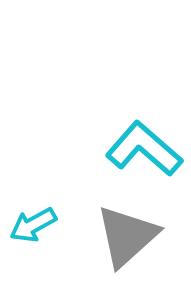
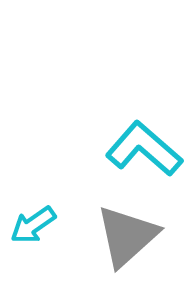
cyan arrow: rotated 6 degrees counterclockwise
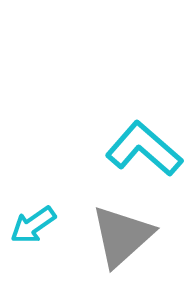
gray triangle: moved 5 px left
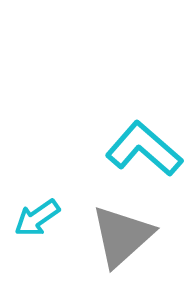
cyan arrow: moved 4 px right, 7 px up
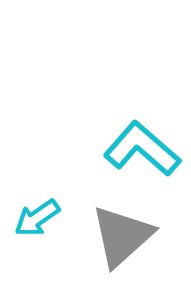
cyan L-shape: moved 2 px left
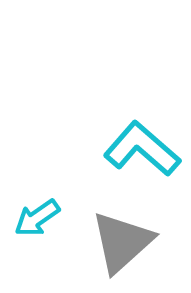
gray triangle: moved 6 px down
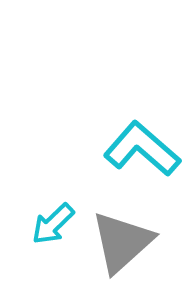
cyan arrow: moved 16 px right, 6 px down; rotated 9 degrees counterclockwise
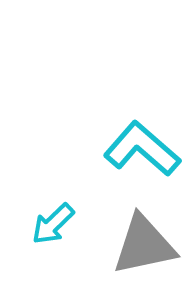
gray triangle: moved 22 px right, 3 px down; rotated 30 degrees clockwise
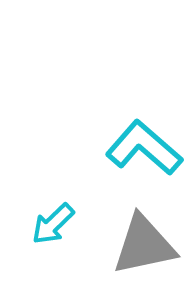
cyan L-shape: moved 2 px right, 1 px up
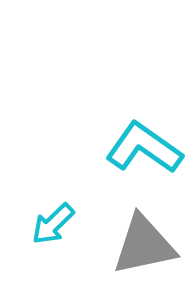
cyan L-shape: rotated 6 degrees counterclockwise
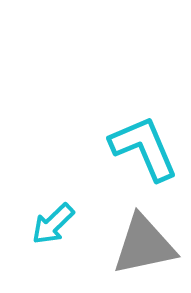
cyan L-shape: rotated 32 degrees clockwise
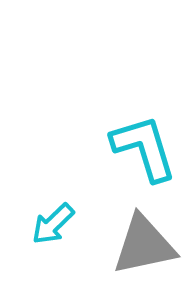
cyan L-shape: rotated 6 degrees clockwise
